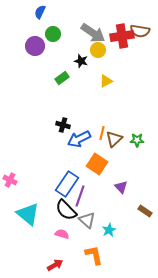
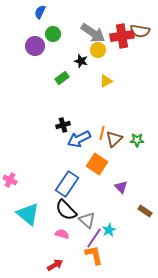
black cross: rotated 32 degrees counterclockwise
purple line: moved 14 px right, 42 px down; rotated 15 degrees clockwise
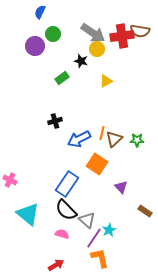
yellow circle: moved 1 px left, 1 px up
black cross: moved 8 px left, 4 px up
orange L-shape: moved 6 px right, 3 px down
red arrow: moved 1 px right
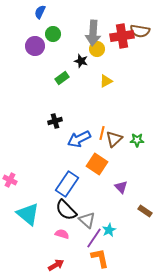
gray arrow: rotated 60 degrees clockwise
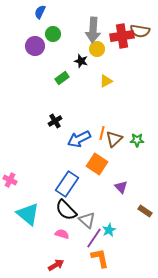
gray arrow: moved 3 px up
black cross: rotated 16 degrees counterclockwise
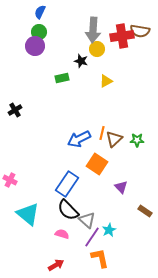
green circle: moved 14 px left, 2 px up
green rectangle: rotated 24 degrees clockwise
black cross: moved 40 px left, 11 px up
black semicircle: moved 2 px right
purple line: moved 2 px left, 1 px up
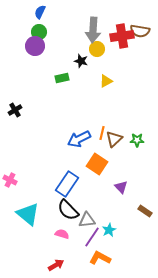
gray triangle: rotated 48 degrees counterclockwise
orange L-shape: rotated 50 degrees counterclockwise
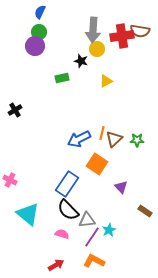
orange L-shape: moved 6 px left, 3 px down
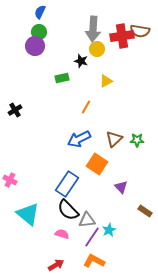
gray arrow: moved 1 px up
orange line: moved 16 px left, 26 px up; rotated 16 degrees clockwise
